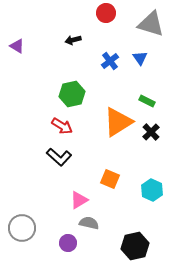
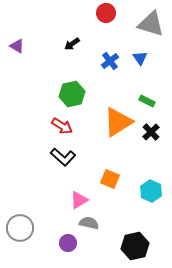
black arrow: moved 1 px left, 4 px down; rotated 21 degrees counterclockwise
black L-shape: moved 4 px right
cyan hexagon: moved 1 px left, 1 px down
gray circle: moved 2 px left
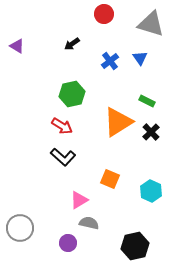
red circle: moved 2 px left, 1 px down
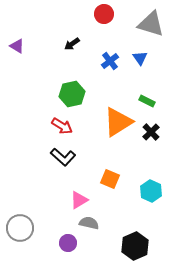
black hexagon: rotated 12 degrees counterclockwise
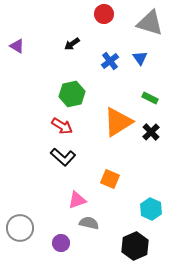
gray triangle: moved 1 px left, 1 px up
green rectangle: moved 3 px right, 3 px up
cyan hexagon: moved 18 px down
pink triangle: moved 2 px left; rotated 12 degrees clockwise
purple circle: moved 7 px left
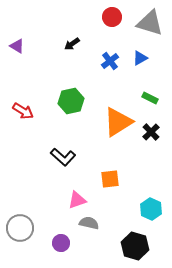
red circle: moved 8 px right, 3 px down
blue triangle: rotated 35 degrees clockwise
green hexagon: moved 1 px left, 7 px down
red arrow: moved 39 px left, 15 px up
orange square: rotated 30 degrees counterclockwise
black hexagon: rotated 20 degrees counterclockwise
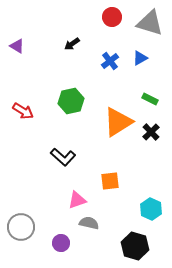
green rectangle: moved 1 px down
orange square: moved 2 px down
gray circle: moved 1 px right, 1 px up
